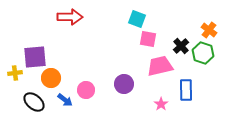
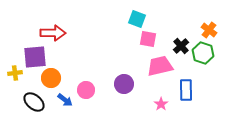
red arrow: moved 17 px left, 16 px down
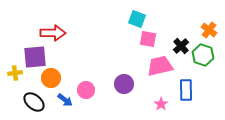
green hexagon: moved 2 px down
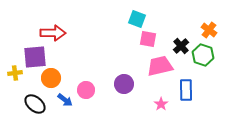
black ellipse: moved 1 px right, 2 px down
